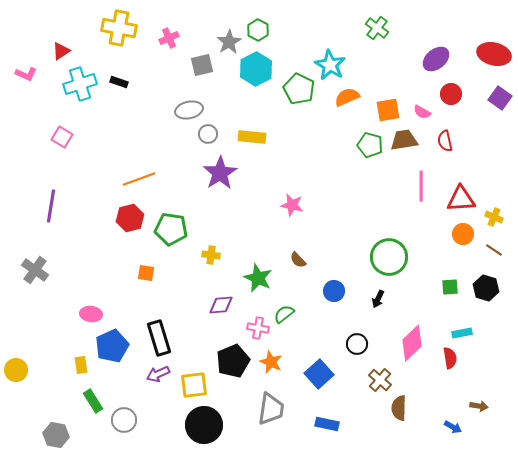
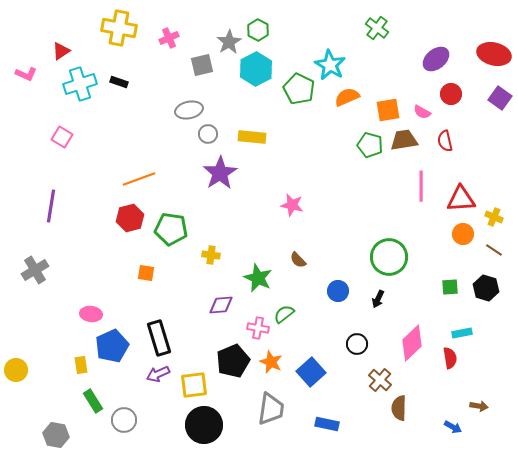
gray cross at (35, 270): rotated 24 degrees clockwise
blue circle at (334, 291): moved 4 px right
blue square at (319, 374): moved 8 px left, 2 px up
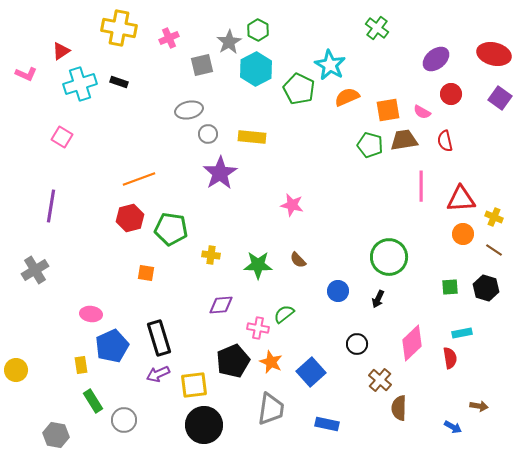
green star at (258, 278): moved 13 px up; rotated 24 degrees counterclockwise
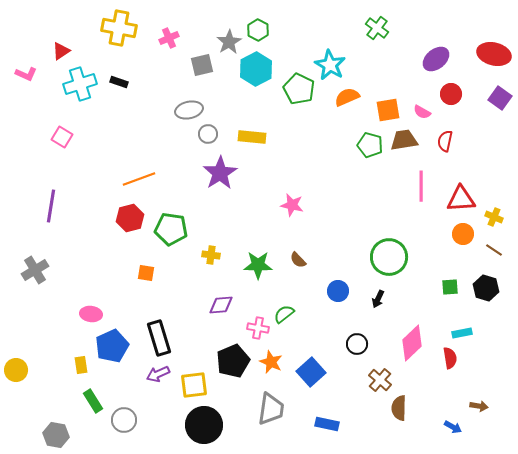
red semicircle at (445, 141): rotated 25 degrees clockwise
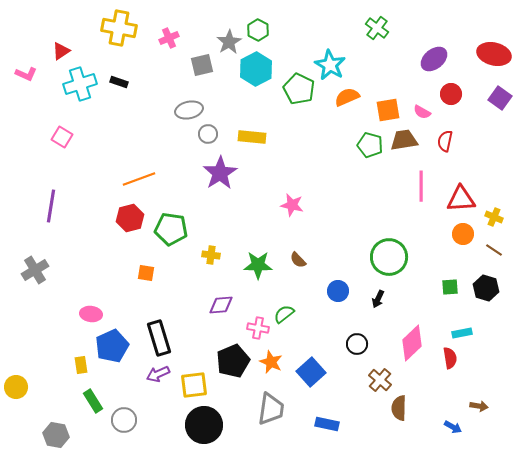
purple ellipse at (436, 59): moved 2 px left
yellow circle at (16, 370): moved 17 px down
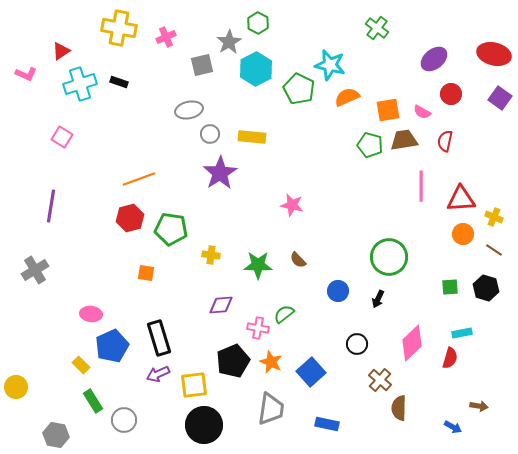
green hexagon at (258, 30): moved 7 px up
pink cross at (169, 38): moved 3 px left, 1 px up
cyan star at (330, 65): rotated 16 degrees counterclockwise
gray circle at (208, 134): moved 2 px right
red semicircle at (450, 358): rotated 25 degrees clockwise
yellow rectangle at (81, 365): rotated 36 degrees counterclockwise
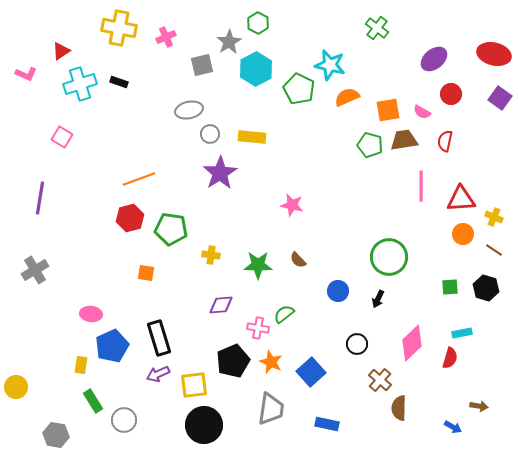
purple line at (51, 206): moved 11 px left, 8 px up
yellow rectangle at (81, 365): rotated 54 degrees clockwise
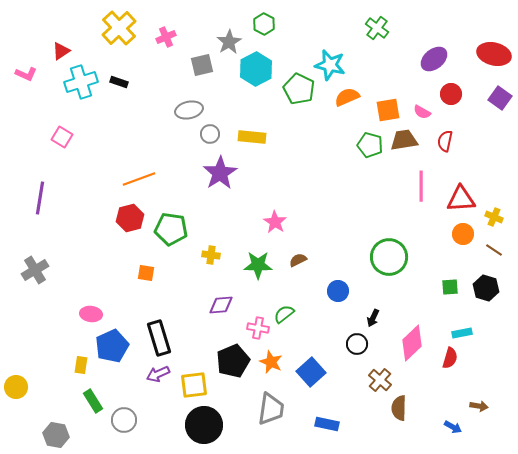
green hexagon at (258, 23): moved 6 px right, 1 px down
yellow cross at (119, 28): rotated 36 degrees clockwise
cyan cross at (80, 84): moved 1 px right, 2 px up
pink star at (292, 205): moved 17 px left, 17 px down; rotated 20 degrees clockwise
brown semicircle at (298, 260): rotated 108 degrees clockwise
black arrow at (378, 299): moved 5 px left, 19 px down
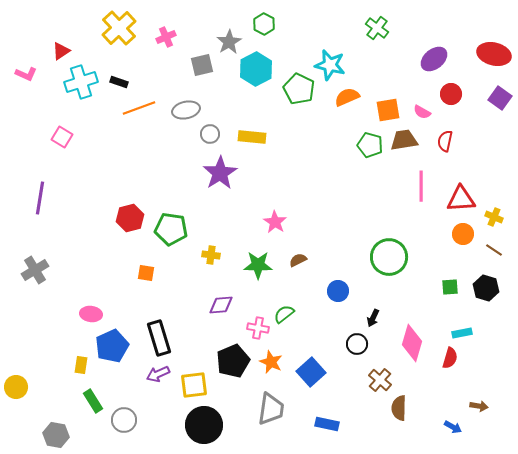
gray ellipse at (189, 110): moved 3 px left
orange line at (139, 179): moved 71 px up
pink diamond at (412, 343): rotated 30 degrees counterclockwise
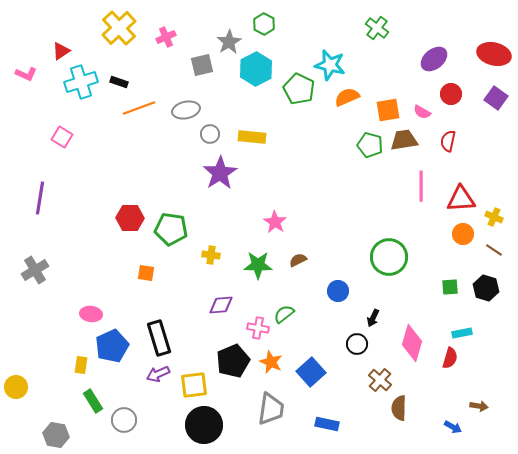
purple square at (500, 98): moved 4 px left
red semicircle at (445, 141): moved 3 px right
red hexagon at (130, 218): rotated 16 degrees clockwise
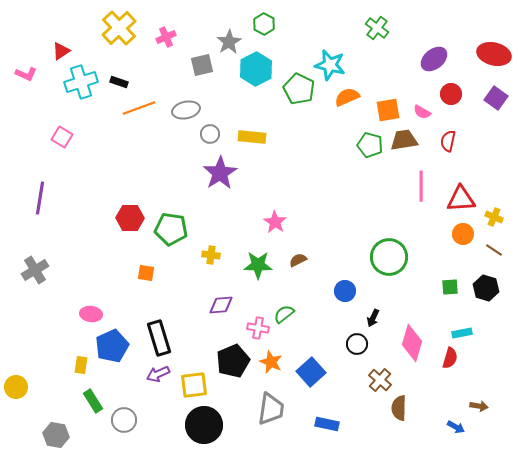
blue circle at (338, 291): moved 7 px right
blue arrow at (453, 427): moved 3 px right
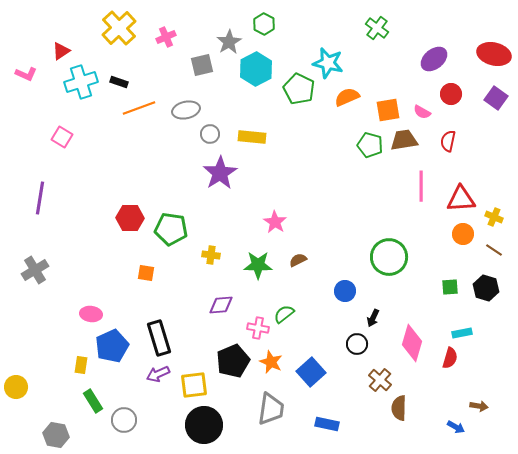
cyan star at (330, 65): moved 2 px left, 2 px up
